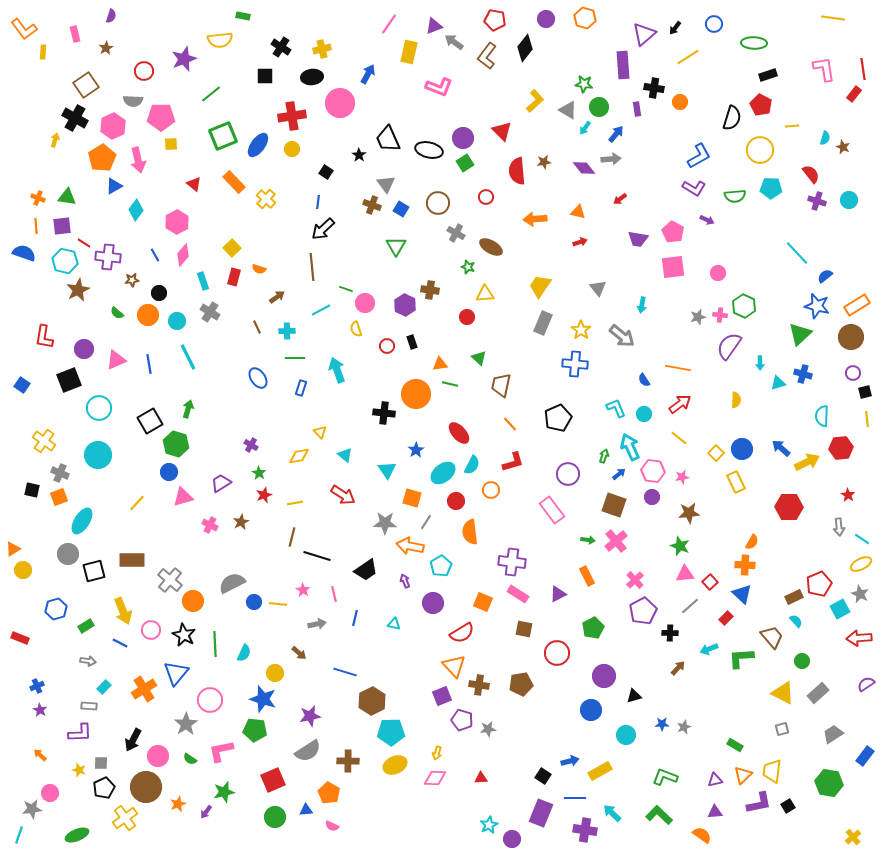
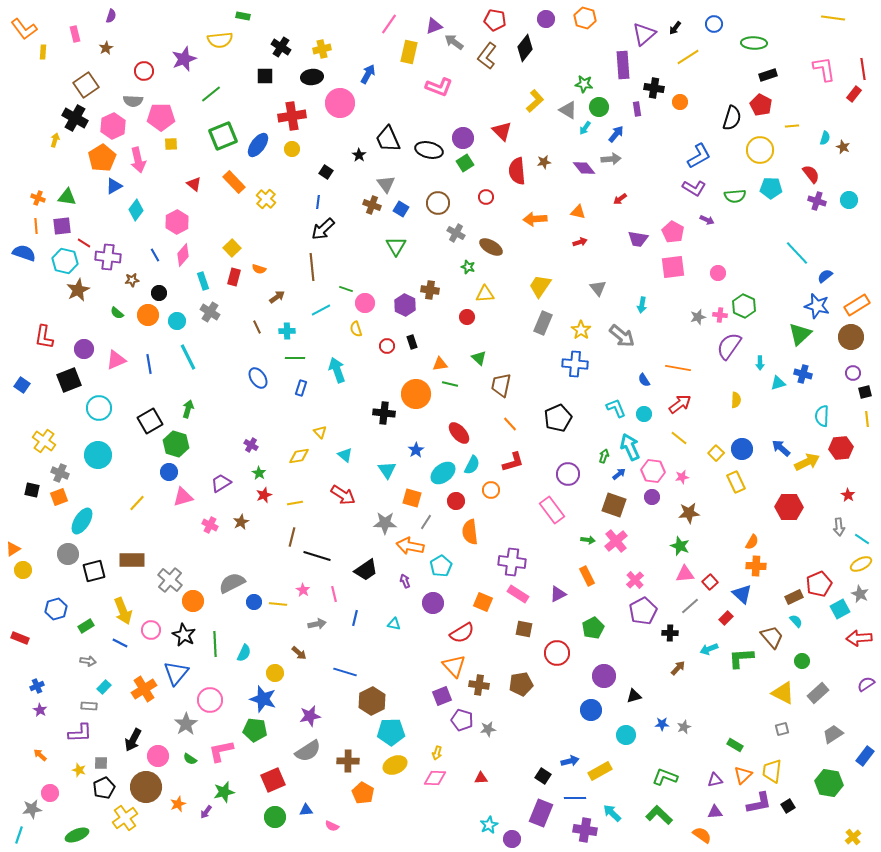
orange cross at (745, 565): moved 11 px right, 1 px down
orange pentagon at (329, 793): moved 34 px right
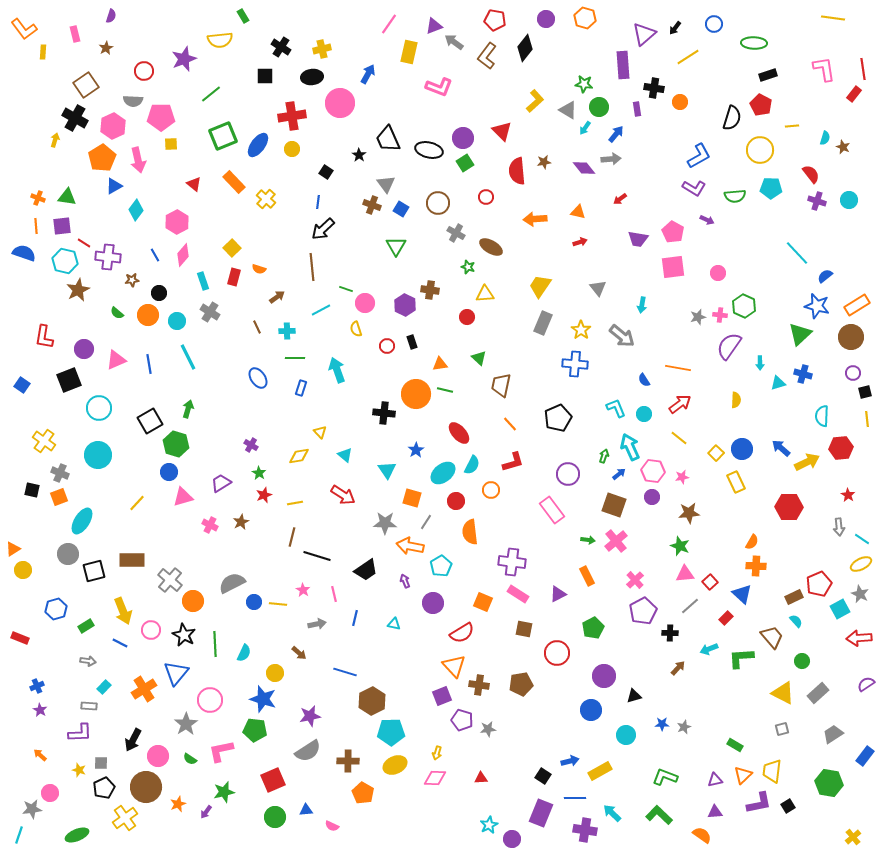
green rectangle at (243, 16): rotated 48 degrees clockwise
green line at (450, 384): moved 5 px left, 6 px down
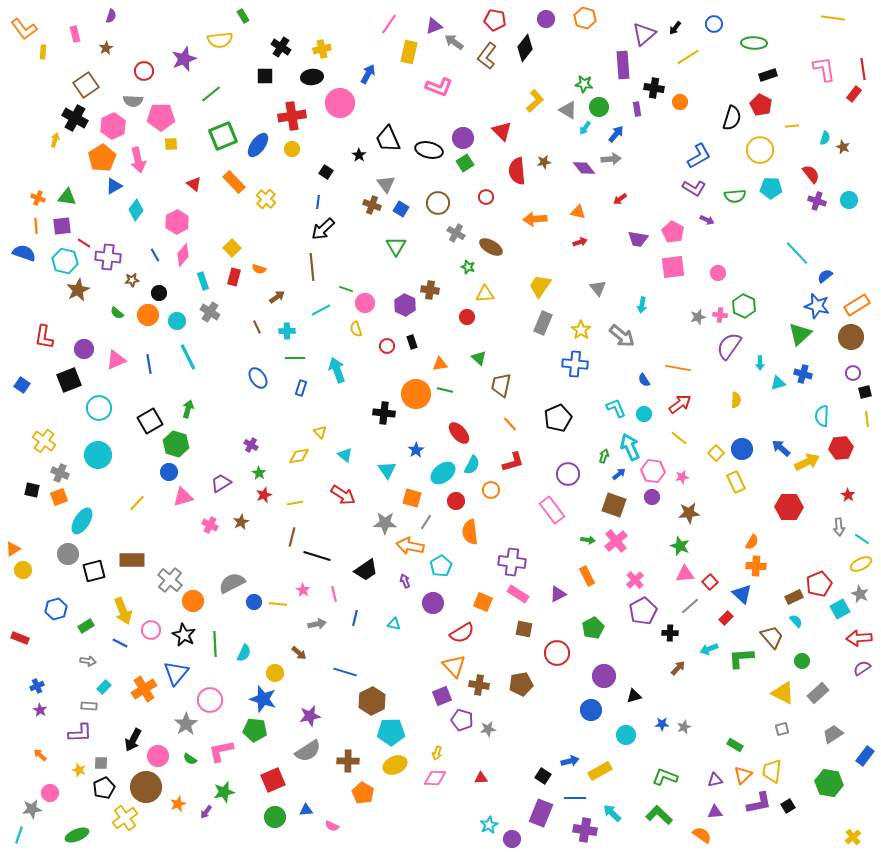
purple semicircle at (866, 684): moved 4 px left, 16 px up
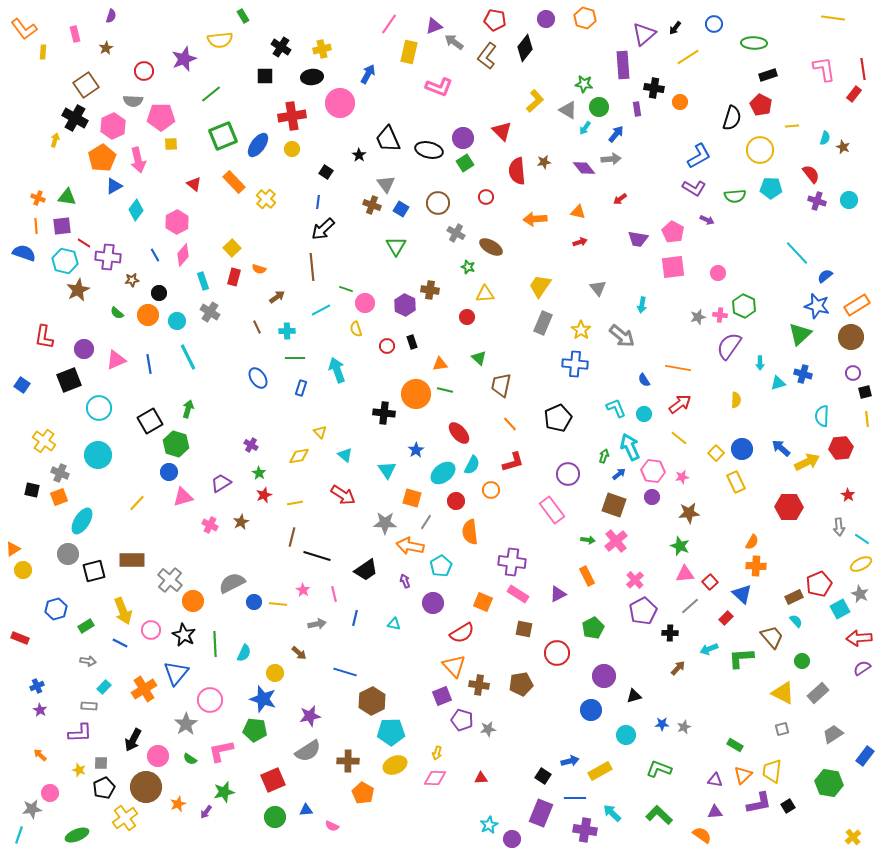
green L-shape at (665, 777): moved 6 px left, 8 px up
purple triangle at (715, 780): rotated 21 degrees clockwise
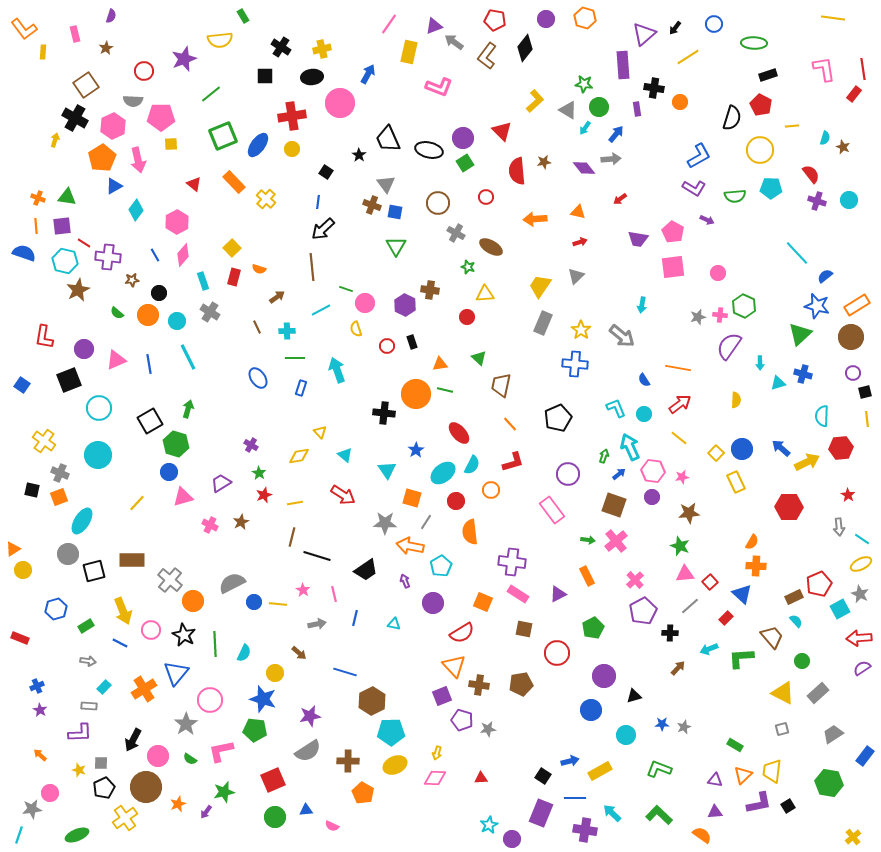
blue square at (401, 209): moved 6 px left, 3 px down; rotated 21 degrees counterclockwise
gray triangle at (598, 288): moved 22 px left, 12 px up; rotated 24 degrees clockwise
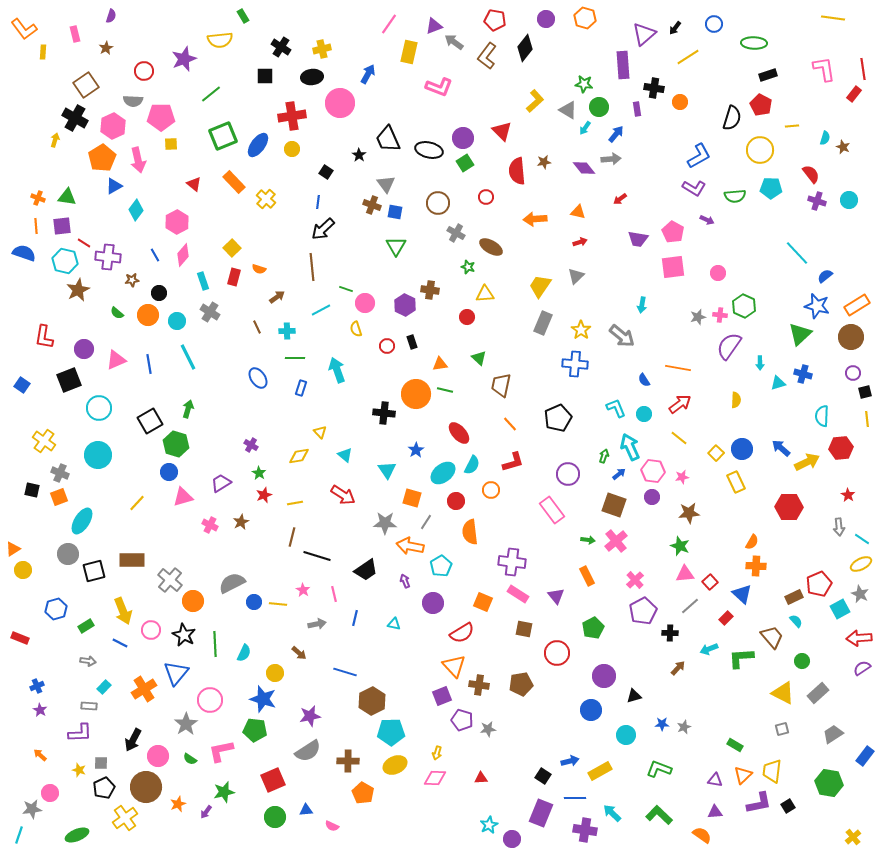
purple triangle at (558, 594): moved 2 px left, 2 px down; rotated 42 degrees counterclockwise
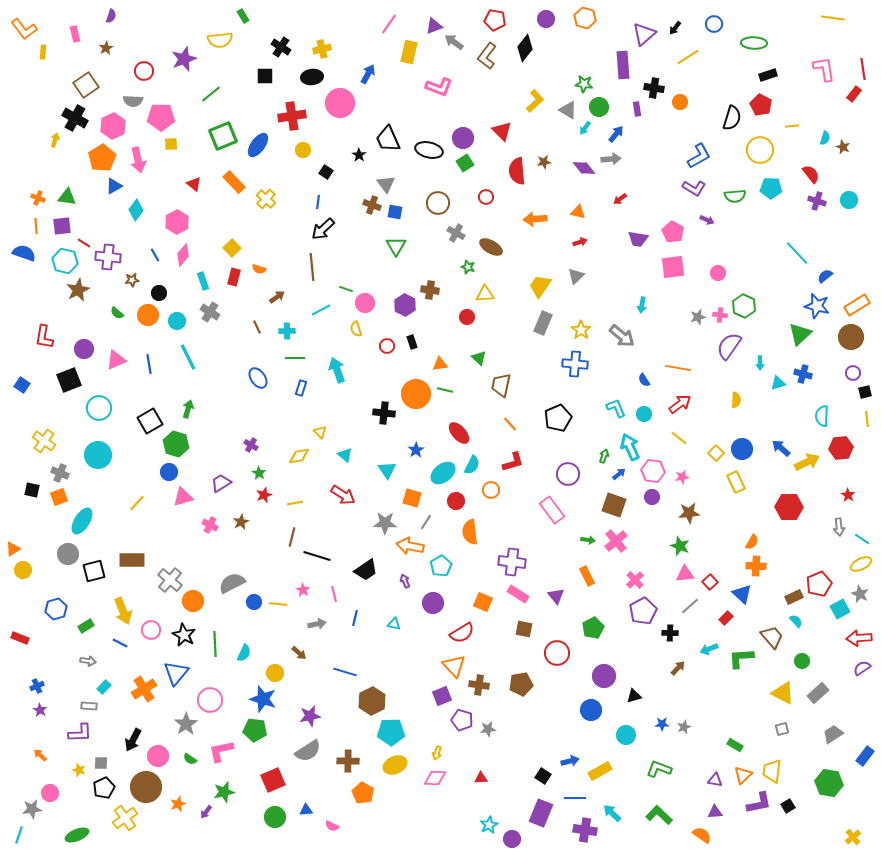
yellow circle at (292, 149): moved 11 px right, 1 px down
